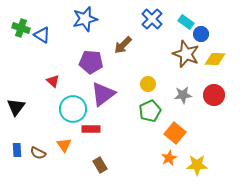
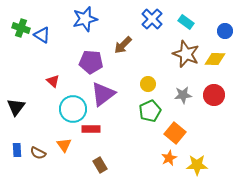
blue circle: moved 24 px right, 3 px up
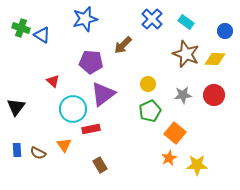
red rectangle: rotated 12 degrees counterclockwise
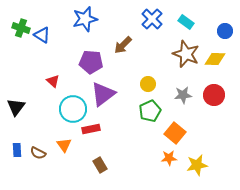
orange star: rotated 21 degrees clockwise
yellow star: rotated 10 degrees counterclockwise
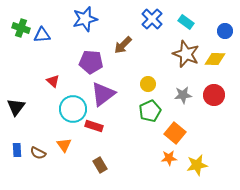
blue triangle: rotated 36 degrees counterclockwise
red rectangle: moved 3 px right, 3 px up; rotated 30 degrees clockwise
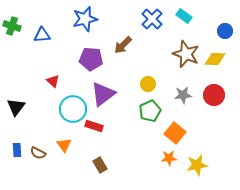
cyan rectangle: moved 2 px left, 6 px up
green cross: moved 9 px left, 2 px up
purple pentagon: moved 3 px up
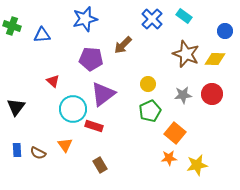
red circle: moved 2 px left, 1 px up
orange triangle: moved 1 px right
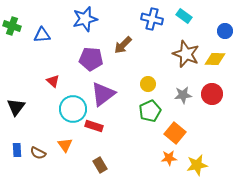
blue cross: rotated 30 degrees counterclockwise
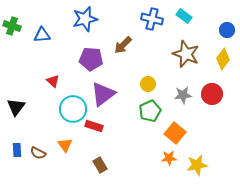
blue circle: moved 2 px right, 1 px up
yellow diamond: moved 8 px right; rotated 55 degrees counterclockwise
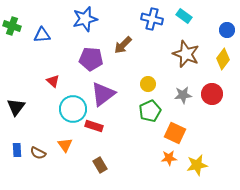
orange square: rotated 15 degrees counterclockwise
